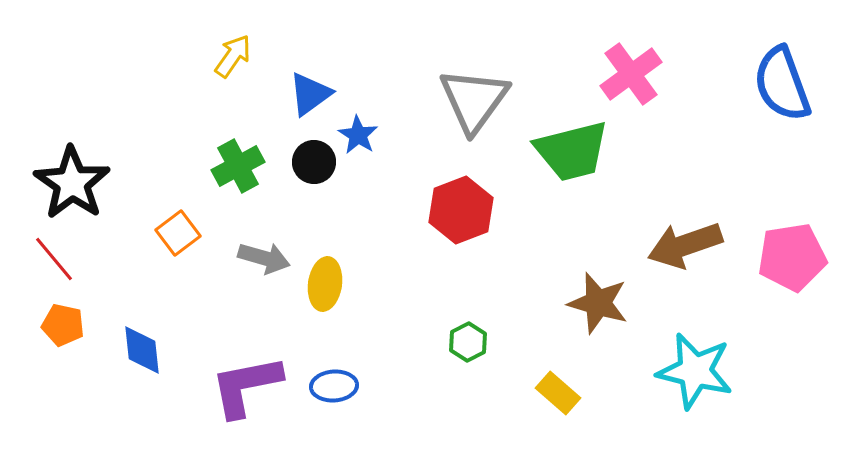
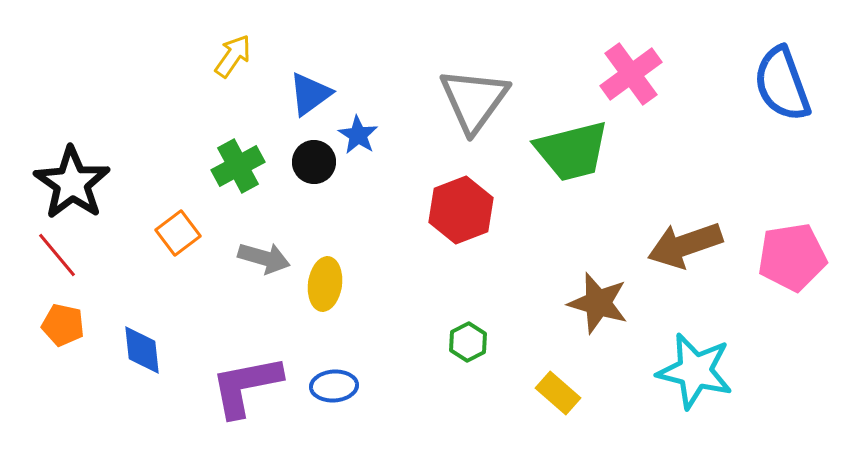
red line: moved 3 px right, 4 px up
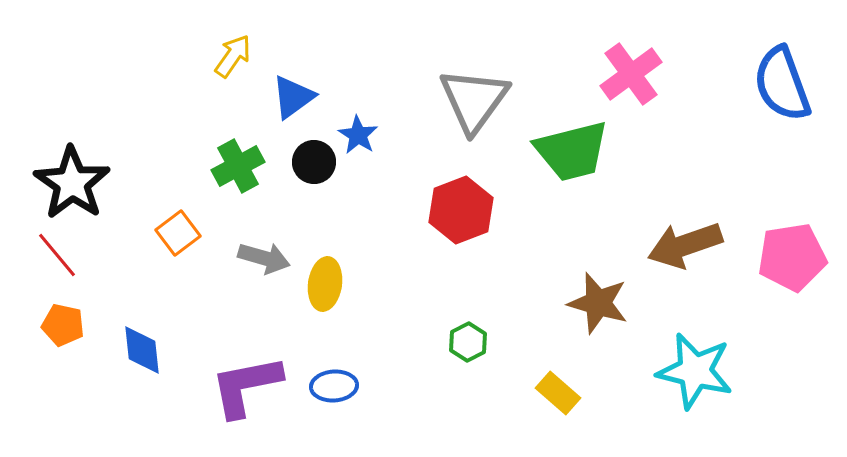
blue triangle: moved 17 px left, 3 px down
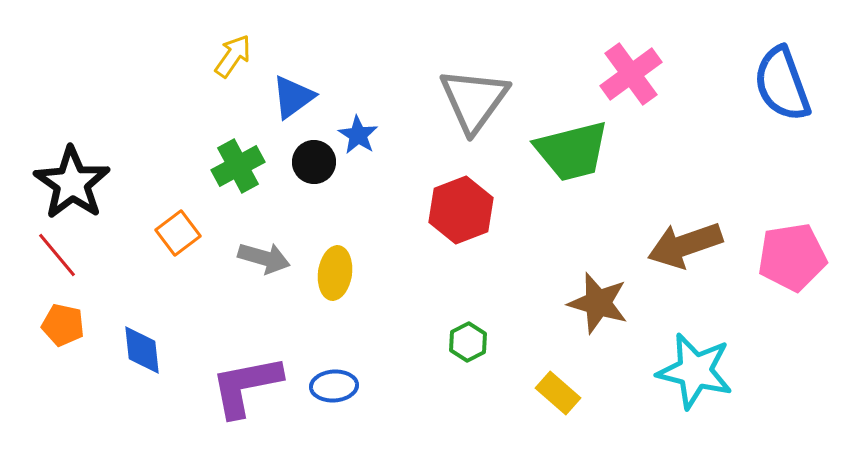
yellow ellipse: moved 10 px right, 11 px up
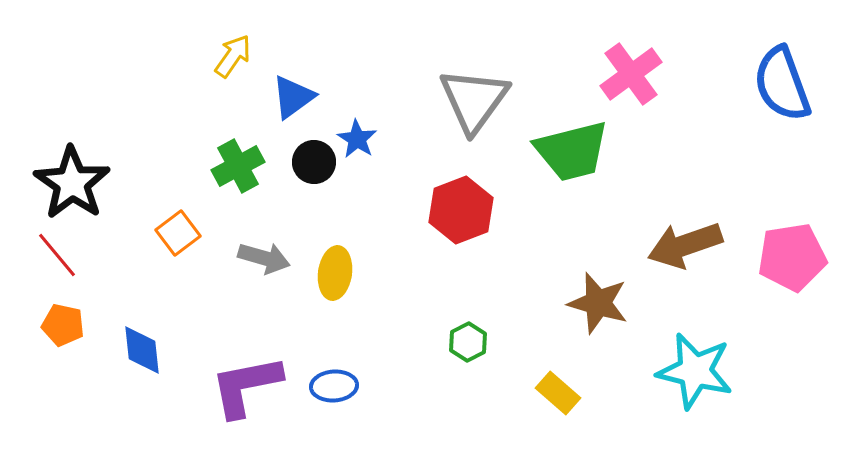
blue star: moved 1 px left, 4 px down
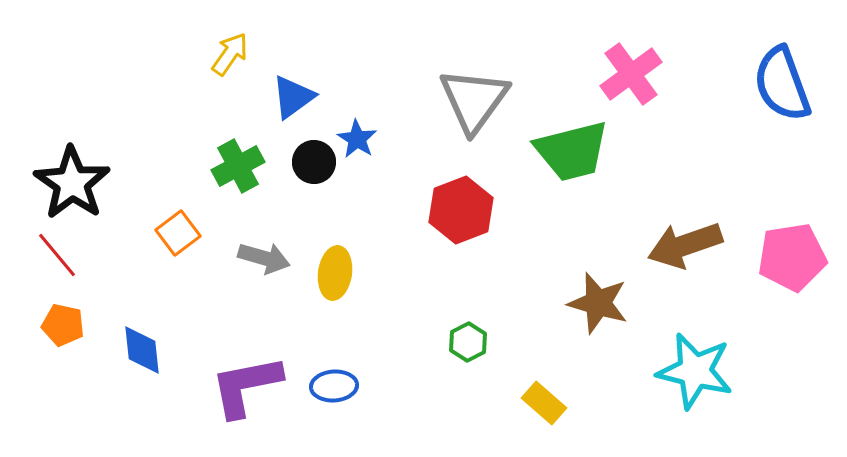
yellow arrow: moved 3 px left, 2 px up
yellow rectangle: moved 14 px left, 10 px down
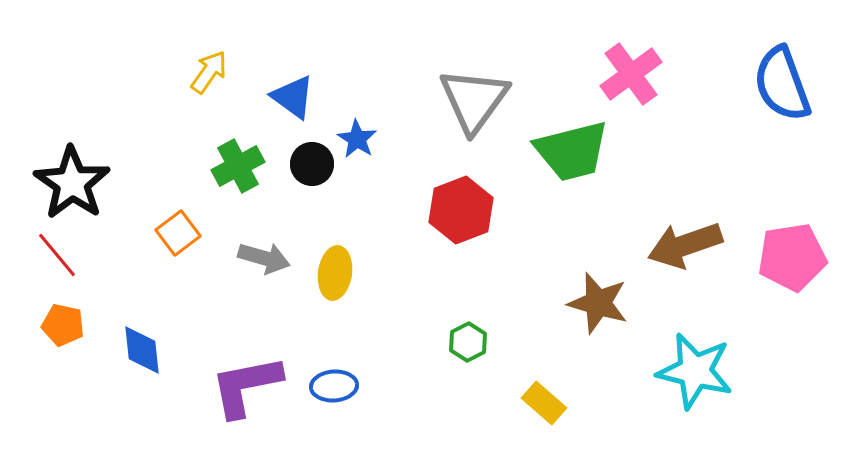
yellow arrow: moved 21 px left, 18 px down
blue triangle: rotated 48 degrees counterclockwise
black circle: moved 2 px left, 2 px down
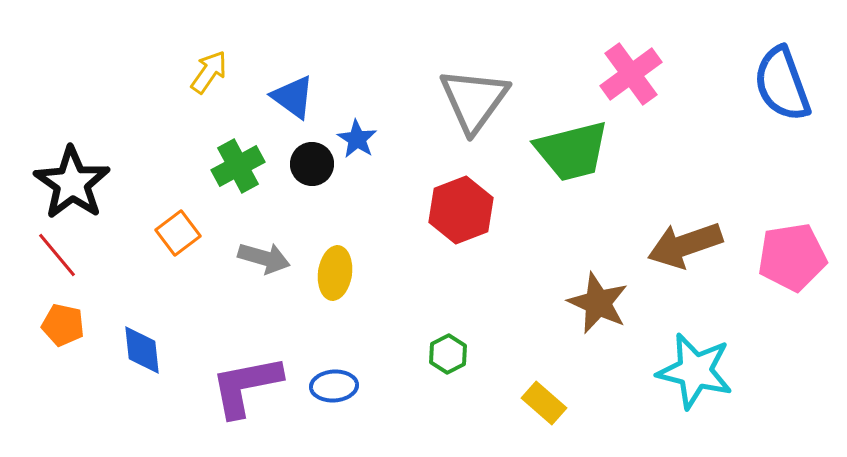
brown star: rotated 8 degrees clockwise
green hexagon: moved 20 px left, 12 px down
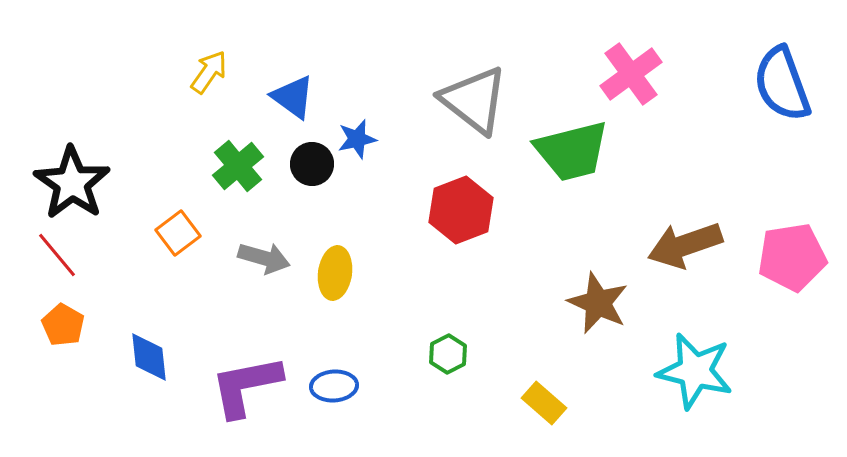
gray triangle: rotated 28 degrees counterclockwise
blue star: rotated 27 degrees clockwise
green cross: rotated 12 degrees counterclockwise
orange pentagon: rotated 18 degrees clockwise
blue diamond: moved 7 px right, 7 px down
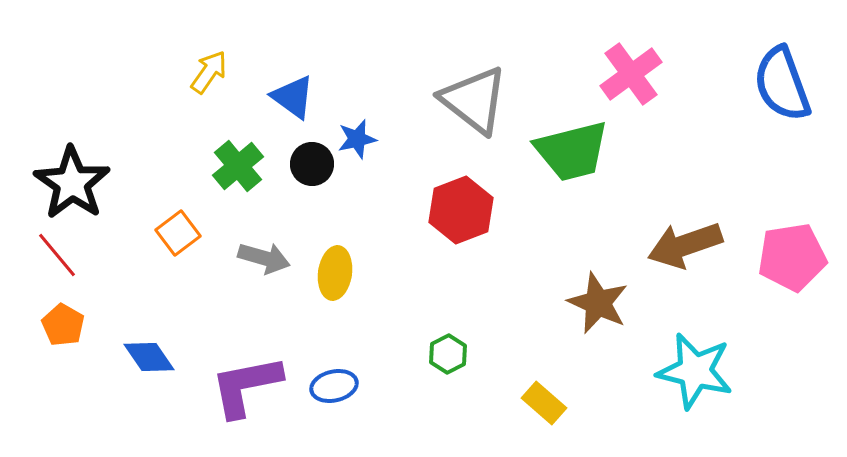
blue diamond: rotated 28 degrees counterclockwise
blue ellipse: rotated 9 degrees counterclockwise
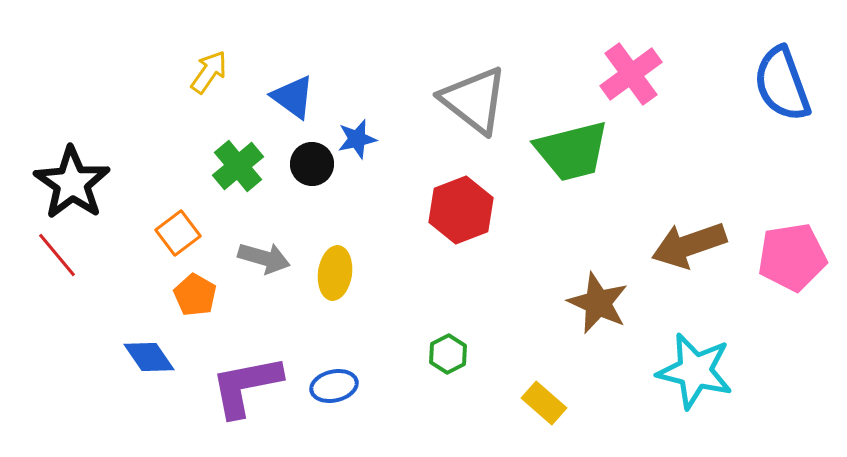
brown arrow: moved 4 px right
orange pentagon: moved 132 px right, 30 px up
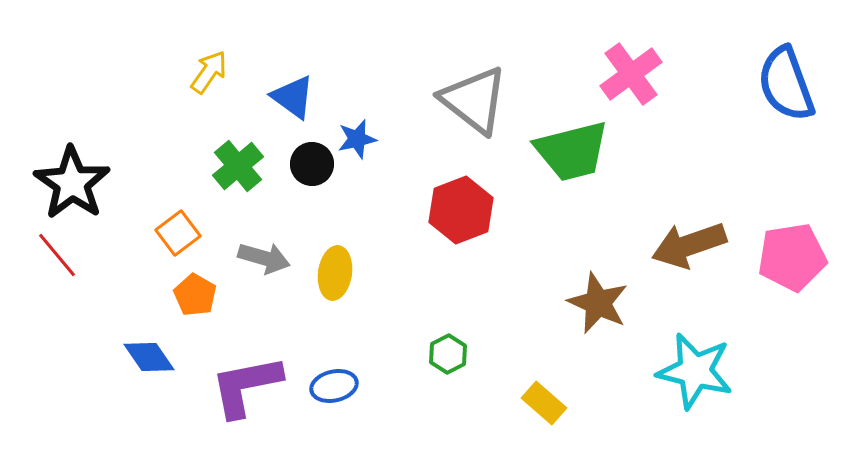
blue semicircle: moved 4 px right
